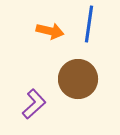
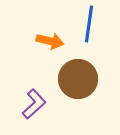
orange arrow: moved 10 px down
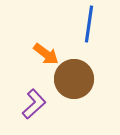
orange arrow: moved 4 px left, 13 px down; rotated 24 degrees clockwise
brown circle: moved 4 px left
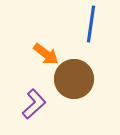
blue line: moved 2 px right
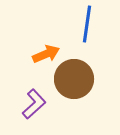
blue line: moved 4 px left
orange arrow: rotated 60 degrees counterclockwise
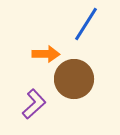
blue line: moved 1 px left; rotated 24 degrees clockwise
orange arrow: rotated 24 degrees clockwise
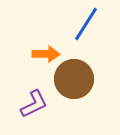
purple L-shape: rotated 16 degrees clockwise
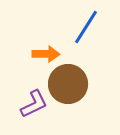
blue line: moved 3 px down
brown circle: moved 6 px left, 5 px down
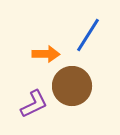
blue line: moved 2 px right, 8 px down
brown circle: moved 4 px right, 2 px down
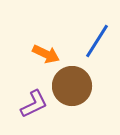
blue line: moved 9 px right, 6 px down
orange arrow: rotated 24 degrees clockwise
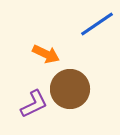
blue line: moved 17 px up; rotated 24 degrees clockwise
brown circle: moved 2 px left, 3 px down
